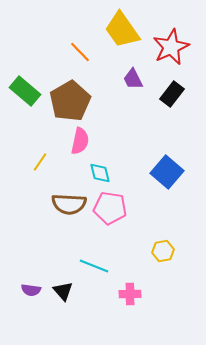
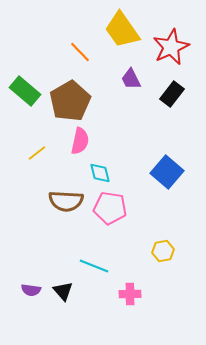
purple trapezoid: moved 2 px left
yellow line: moved 3 px left, 9 px up; rotated 18 degrees clockwise
brown semicircle: moved 3 px left, 3 px up
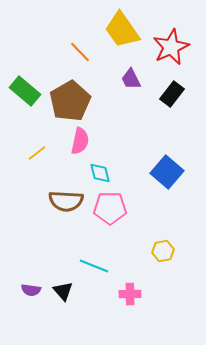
pink pentagon: rotated 8 degrees counterclockwise
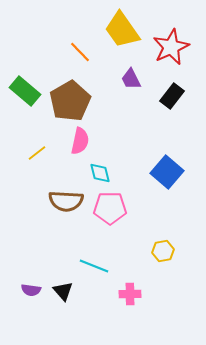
black rectangle: moved 2 px down
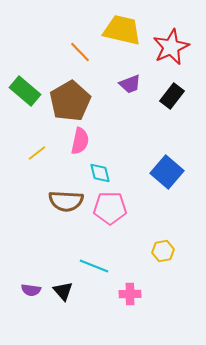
yellow trapezoid: rotated 138 degrees clockwise
purple trapezoid: moved 1 px left, 5 px down; rotated 85 degrees counterclockwise
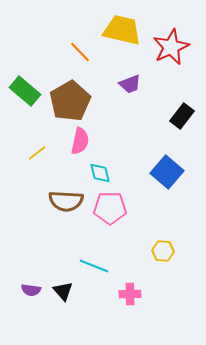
black rectangle: moved 10 px right, 20 px down
yellow hexagon: rotated 15 degrees clockwise
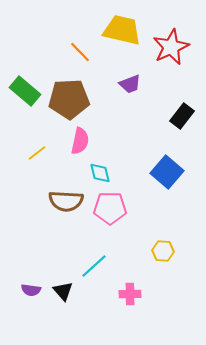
brown pentagon: moved 1 px left, 2 px up; rotated 27 degrees clockwise
cyan line: rotated 64 degrees counterclockwise
